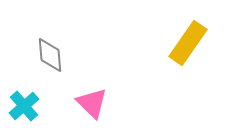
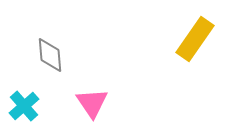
yellow rectangle: moved 7 px right, 4 px up
pink triangle: rotated 12 degrees clockwise
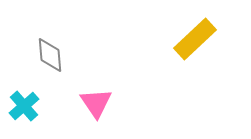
yellow rectangle: rotated 12 degrees clockwise
pink triangle: moved 4 px right
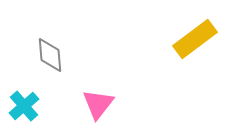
yellow rectangle: rotated 6 degrees clockwise
pink triangle: moved 2 px right, 1 px down; rotated 12 degrees clockwise
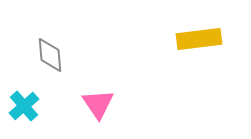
yellow rectangle: moved 4 px right; rotated 30 degrees clockwise
pink triangle: rotated 12 degrees counterclockwise
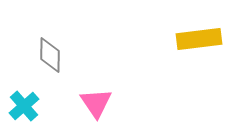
gray diamond: rotated 6 degrees clockwise
pink triangle: moved 2 px left, 1 px up
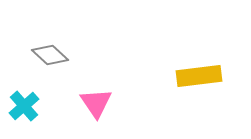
yellow rectangle: moved 37 px down
gray diamond: rotated 48 degrees counterclockwise
